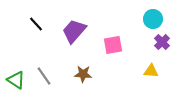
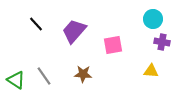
purple cross: rotated 35 degrees counterclockwise
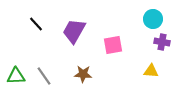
purple trapezoid: rotated 12 degrees counterclockwise
green triangle: moved 4 px up; rotated 36 degrees counterclockwise
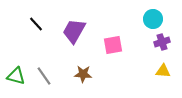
purple cross: rotated 28 degrees counterclockwise
yellow triangle: moved 12 px right
green triangle: rotated 18 degrees clockwise
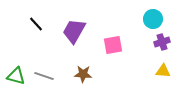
gray line: rotated 36 degrees counterclockwise
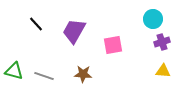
green triangle: moved 2 px left, 5 px up
